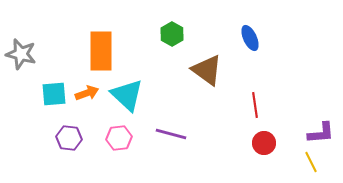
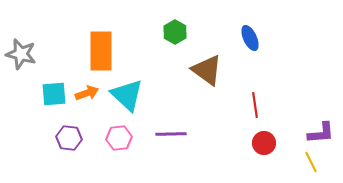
green hexagon: moved 3 px right, 2 px up
purple line: rotated 16 degrees counterclockwise
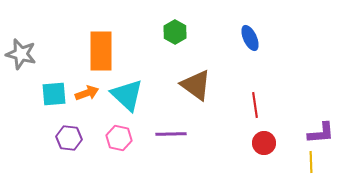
brown triangle: moved 11 px left, 15 px down
pink hexagon: rotated 20 degrees clockwise
yellow line: rotated 25 degrees clockwise
